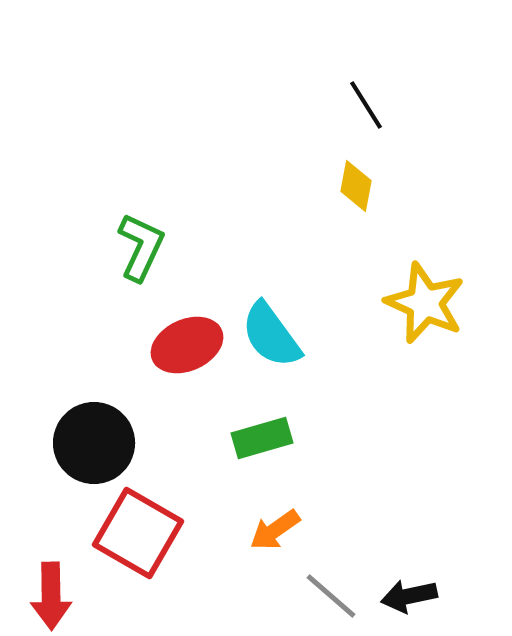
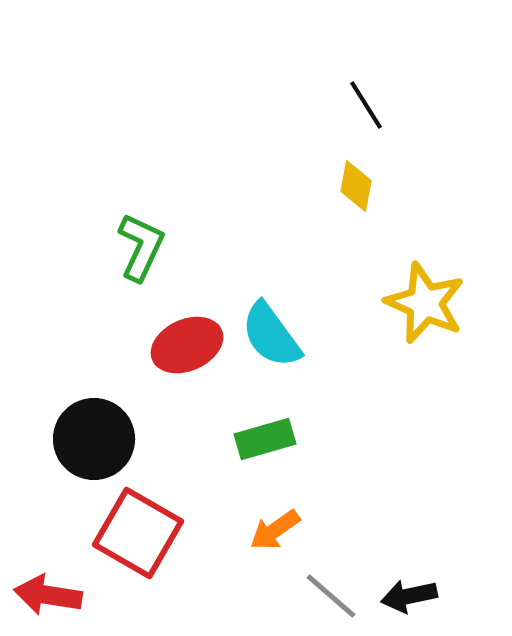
green rectangle: moved 3 px right, 1 px down
black circle: moved 4 px up
red arrow: moved 3 px left, 1 px up; rotated 100 degrees clockwise
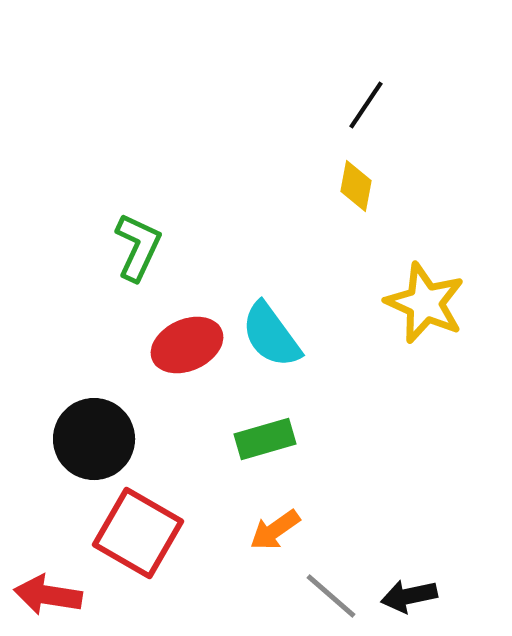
black line: rotated 66 degrees clockwise
green L-shape: moved 3 px left
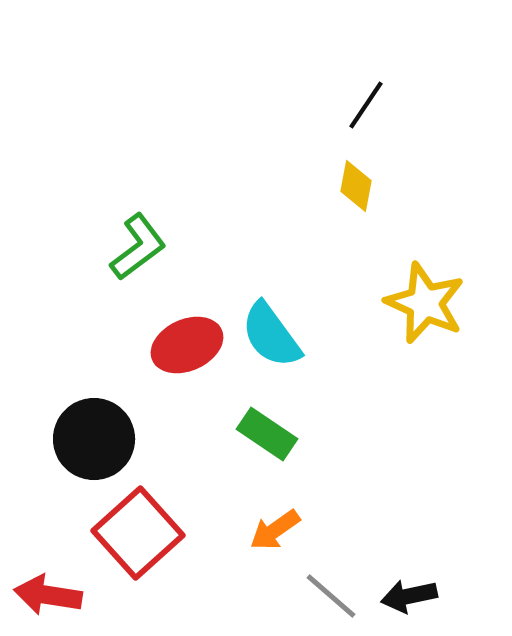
green L-shape: rotated 28 degrees clockwise
green rectangle: moved 2 px right, 5 px up; rotated 50 degrees clockwise
red square: rotated 18 degrees clockwise
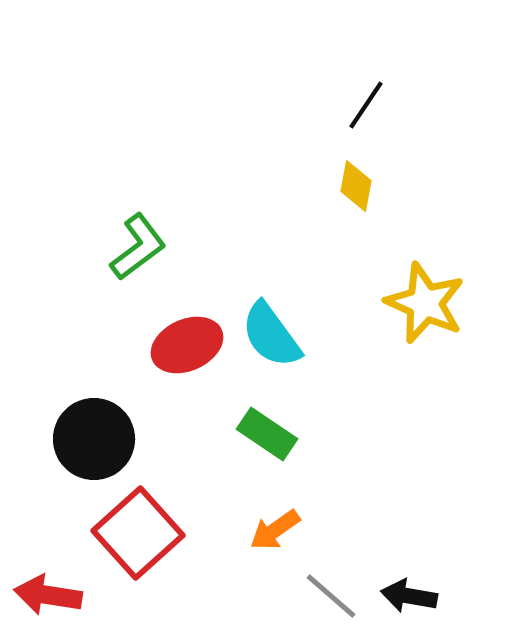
black arrow: rotated 22 degrees clockwise
